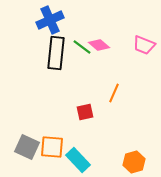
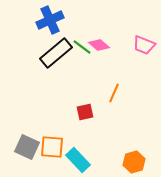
black rectangle: rotated 44 degrees clockwise
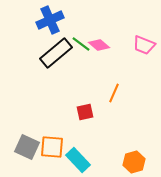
green line: moved 1 px left, 3 px up
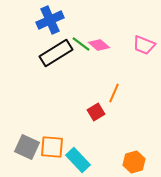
black rectangle: rotated 8 degrees clockwise
red square: moved 11 px right; rotated 18 degrees counterclockwise
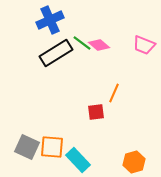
green line: moved 1 px right, 1 px up
red square: rotated 24 degrees clockwise
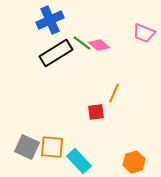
pink trapezoid: moved 12 px up
cyan rectangle: moved 1 px right, 1 px down
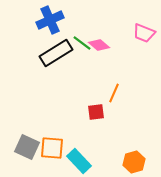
orange square: moved 1 px down
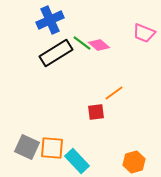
orange line: rotated 30 degrees clockwise
cyan rectangle: moved 2 px left
